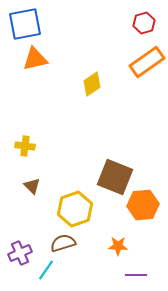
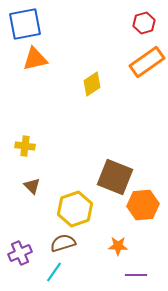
cyan line: moved 8 px right, 2 px down
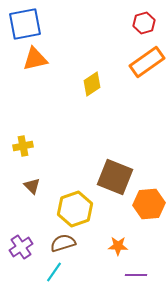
yellow cross: moved 2 px left; rotated 18 degrees counterclockwise
orange hexagon: moved 6 px right, 1 px up
purple cross: moved 1 px right, 6 px up; rotated 10 degrees counterclockwise
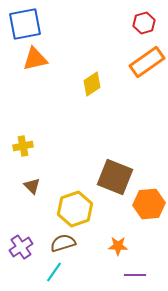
purple line: moved 1 px left
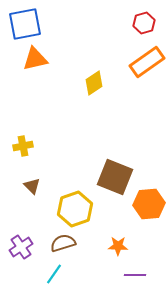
yellow diamond: moved 2 px right, 1 px up
cyan line: moved 2 px down
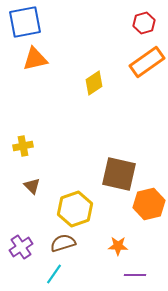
blue square: moved 2 px up
brown square: moved 4 px right, 3 px up; rotated 9 degrees counterclockwise
orange hexagon: rotated 8 degrees counterclockwise
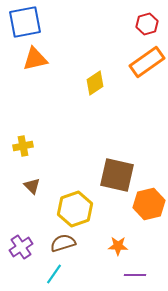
red hexagon: moved 3 px right, 1 px down
yellow diamond: moved 1 px right
brown square: moved 2 px left, 1 px down
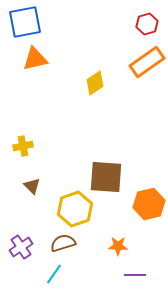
brown square: moved 11 px left, 2 px down; rotated 9 degrees counterclockwise
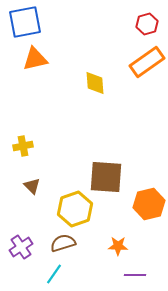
yellow diamond: rotated 60 degrees counterclockwise
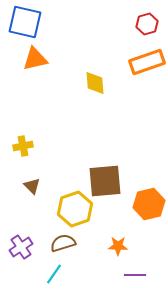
blue square: rotated 24 degrees clockwise
orange rectangle: rotated 16 degrees clockwise
brown square: moved 1 px left, 4 px down; rotated 9 degrees counterclockwise
